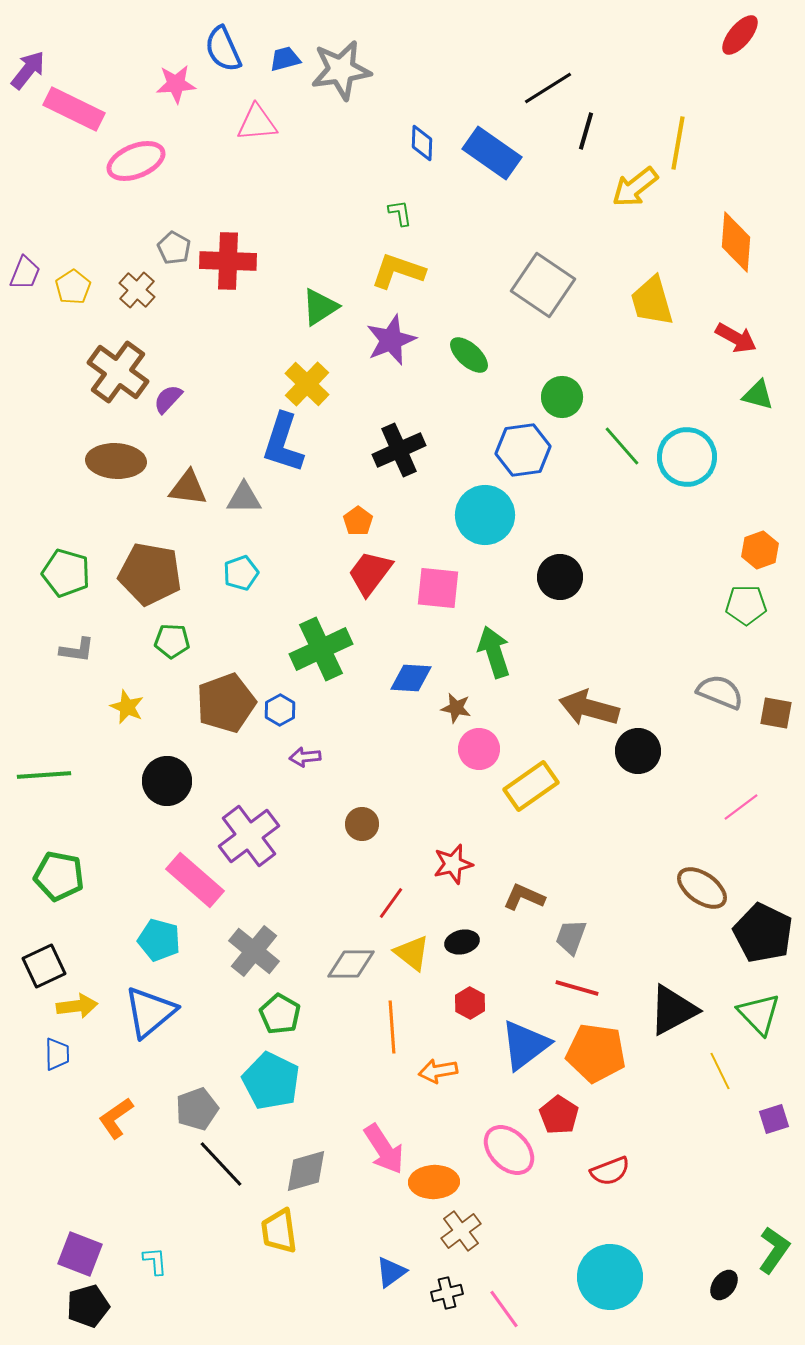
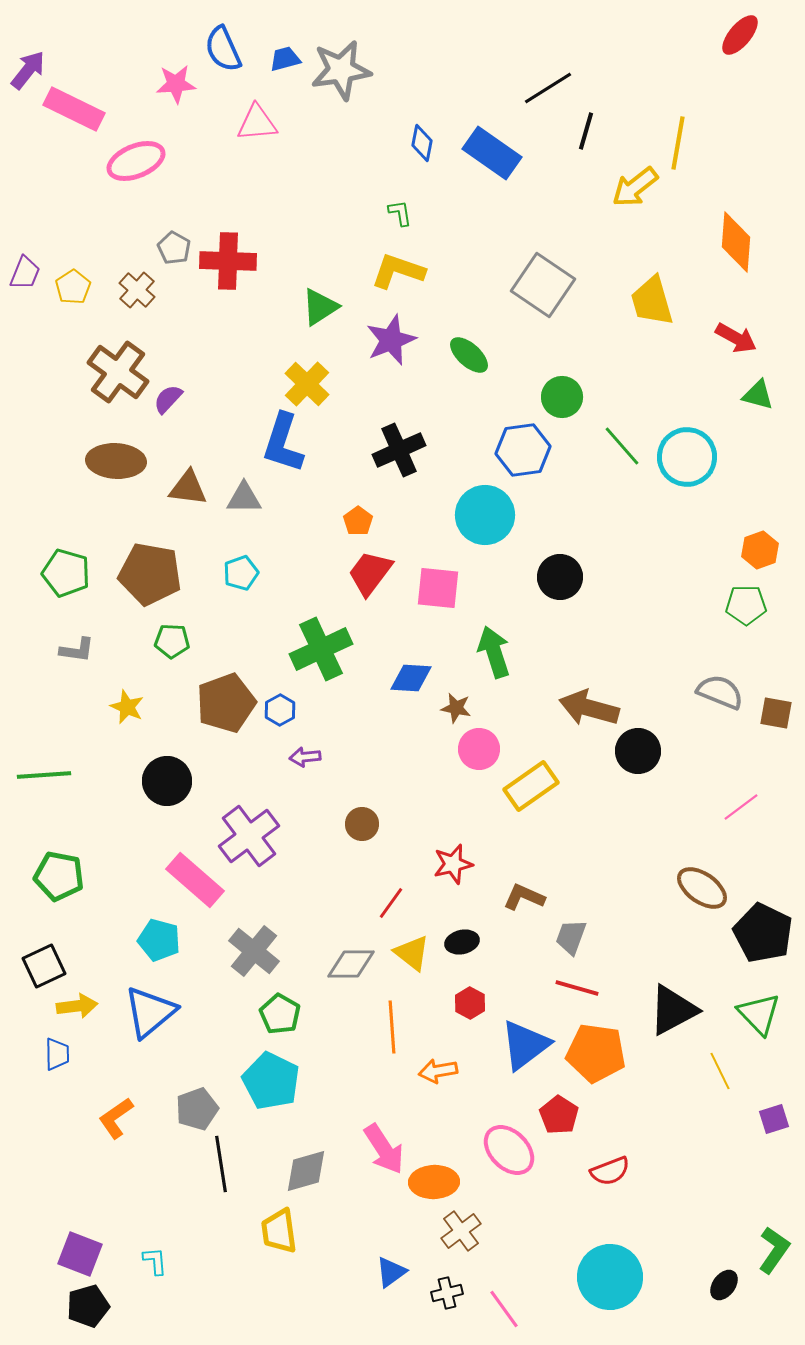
blue diamond at (422, 143): rotated 9 degrees clockwise
black line at (221, 1164): rotated 34 degrees clockwise
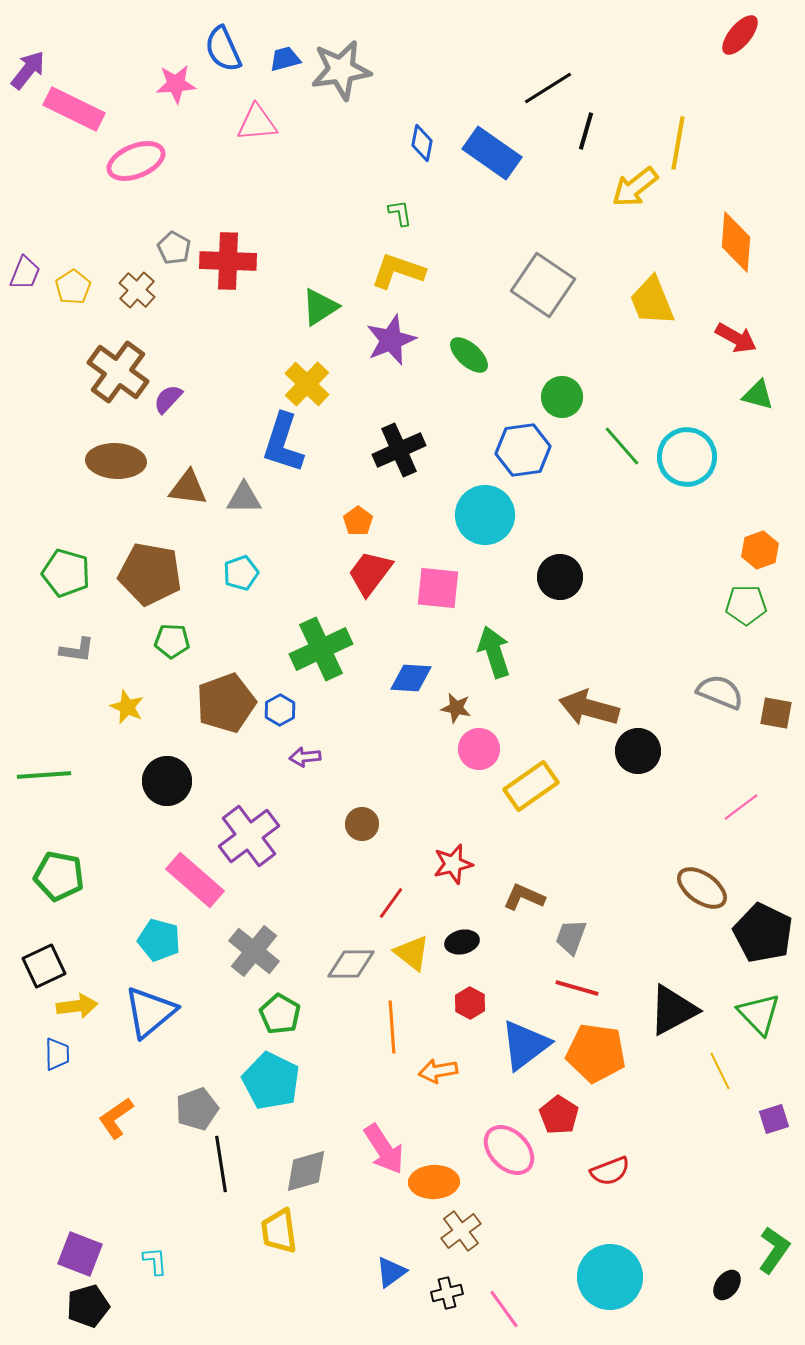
yellow trapezoid at (652, 301): rotated 6 degrees counterclockwise
black ellipse at (724, 1285): moved 3 px right
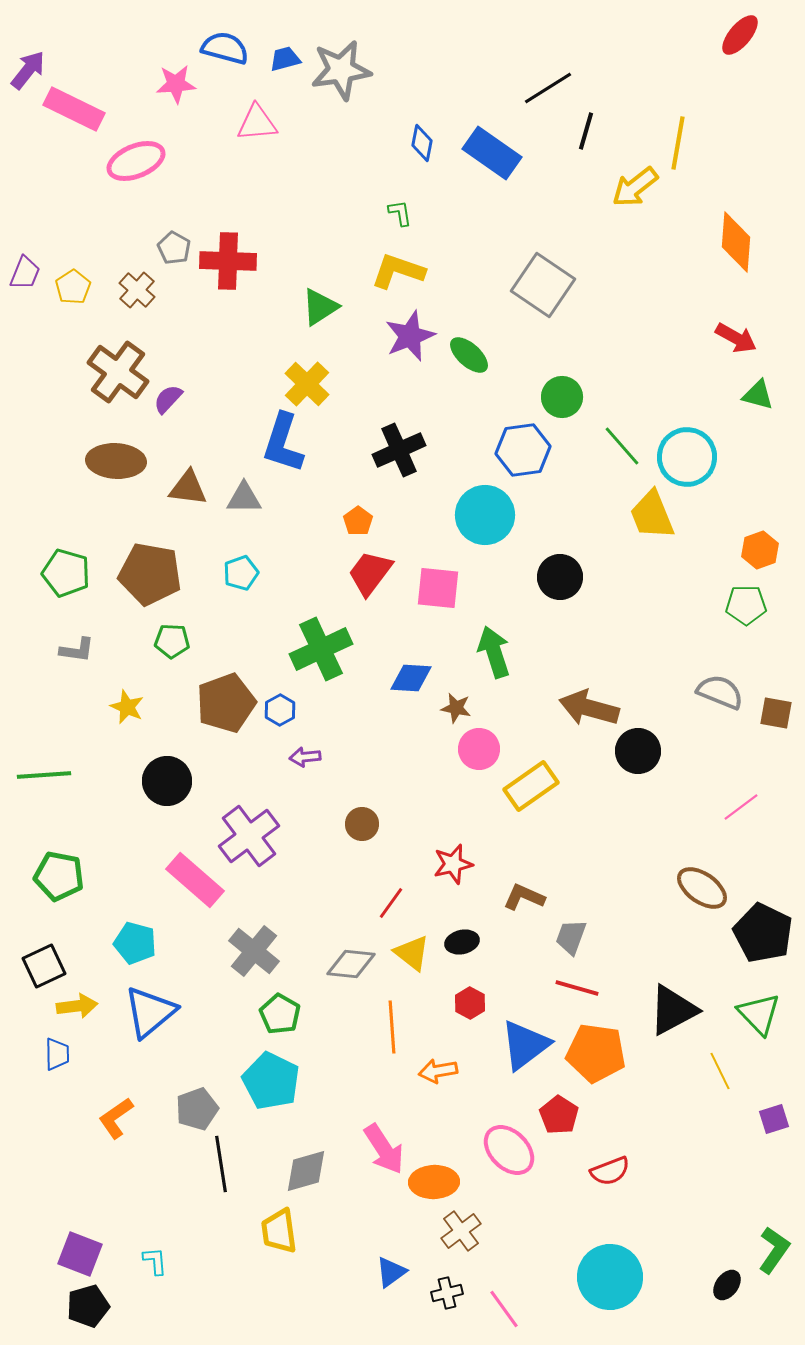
blue semicircle at (223, 49): moved 2 px right, 1 px up; rotated 129 degrees clockwise
yellow trapezoid at (652, 301): moved 214 px down
purple star at (391, 340): moved 19 px right, 4 px up
cyan pentagon at (159, 940): moved 24 px left, 3 px down
gray diamond at (351, 964): rotated 6 degrees clockwise
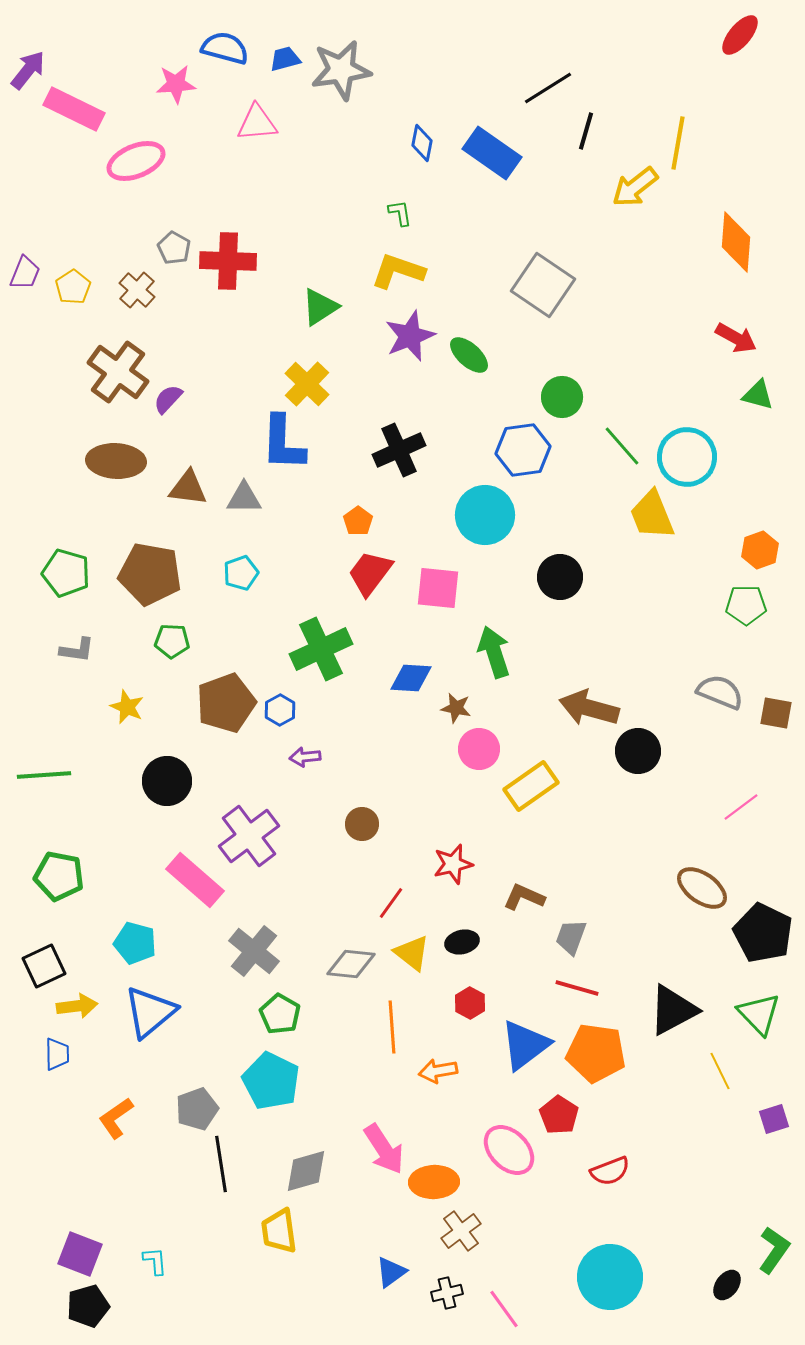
blue L-shape at (283, 443): rotated 16 degrees counterclockwise
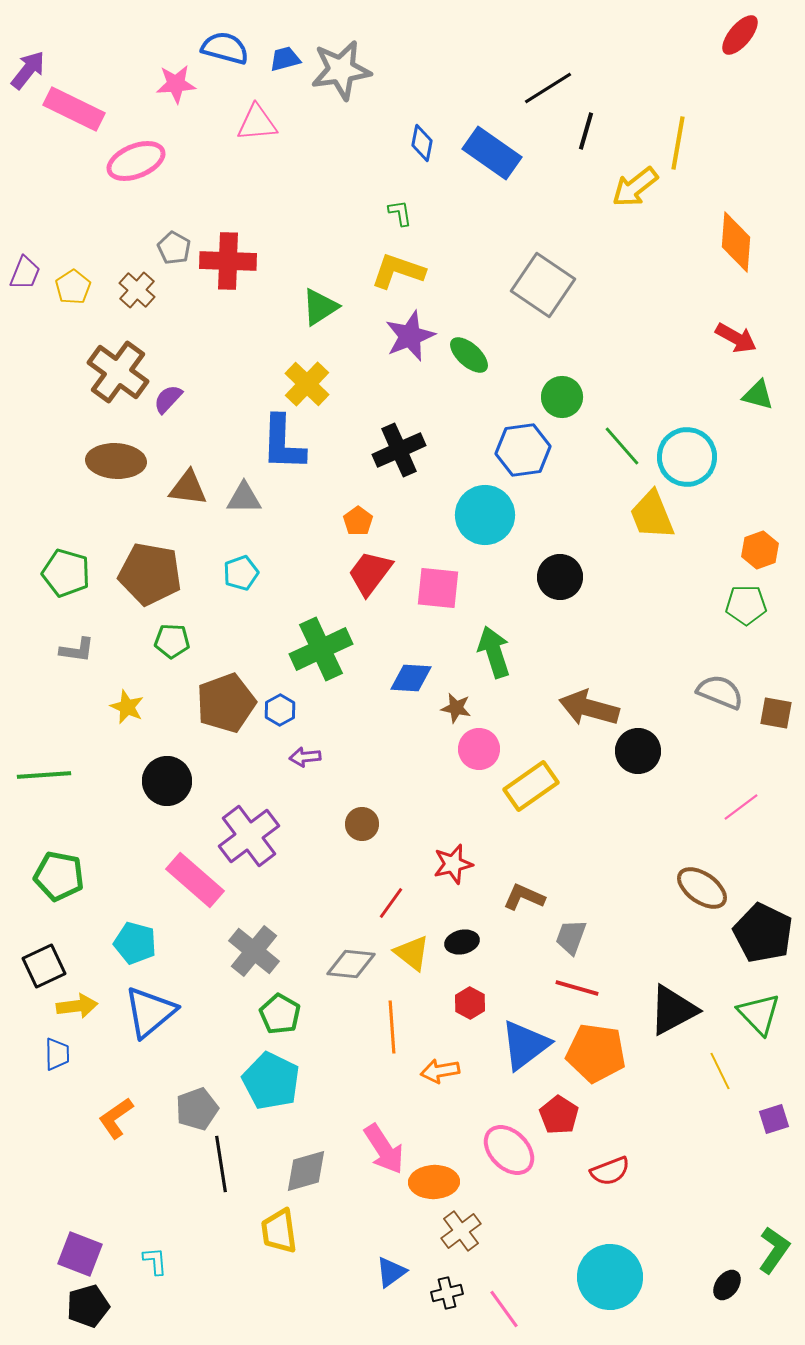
orange arrow at (438, 1071): moved 2 px right
